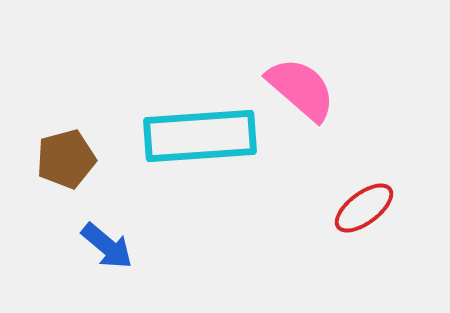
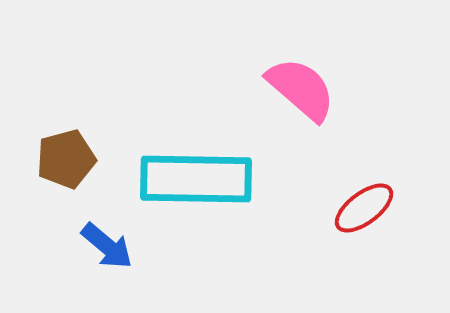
cyan rectangle: moved 4 px left, 43 px down; rotated 5 degrees clockwise
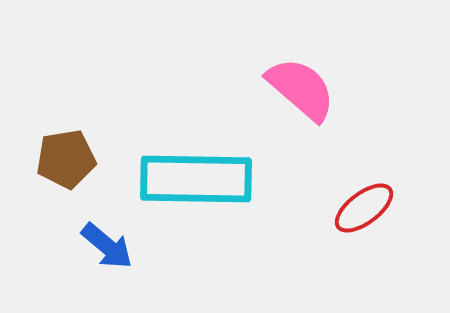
brown pentagon: rotated 6 degrees clockwise
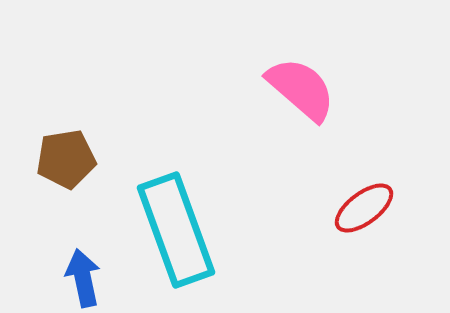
cyan rectangle: moved 20 px left, 51 px down; rotated 69 degrees clockwise
blue arrow: moved 24 px left, 32 px down; rotated 142 degrees counterclockwise
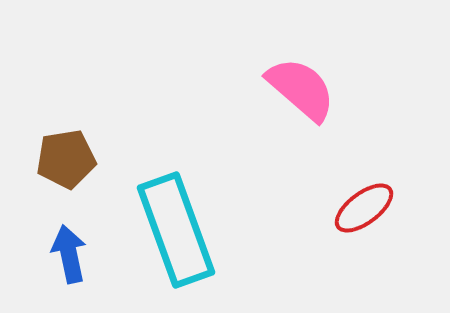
blue arrow: moved 14 px left, 24 px up
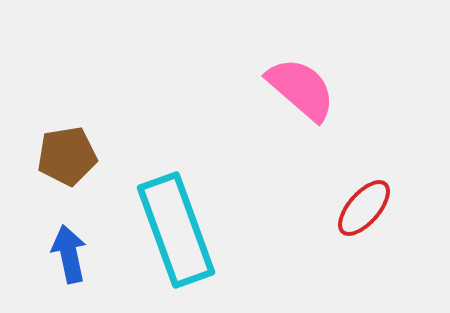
brown pentagon: moved 1 px right, 3 px up
red ellipse: rotated 12 degrees counterclockwise
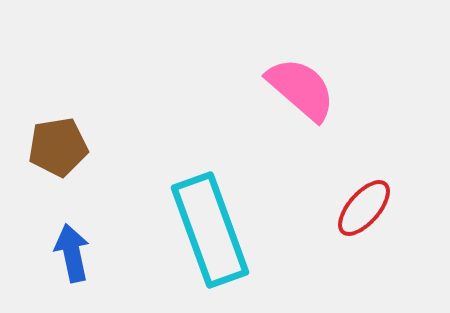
brown pentagon: moved 9 px left, 9 px up
cyan rectangle: moved 34 px right
blue arrow: moved 3 px right, 1 px up
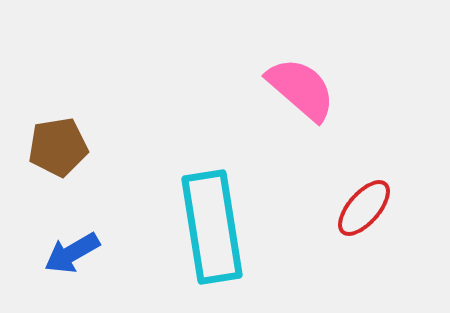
cyan rectangle: moved 2 px right, 3 px up; rotated 11 degrees clockwise
blue arrow: rotated 108 degrees counterclockwise
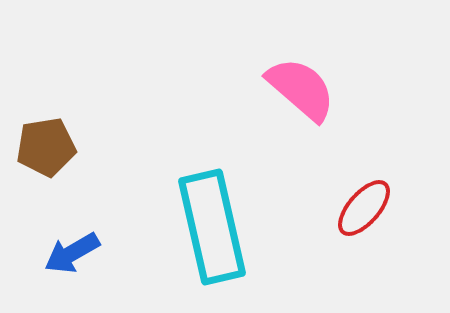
brown pentagon: moved 12 px left
cyan rectangle: rotated 4 degrees counterclockwise
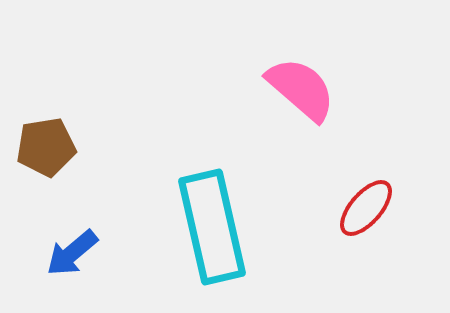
red ellipse: moved 2 px right
blue arrow: rotated 10 degrees counterclockwise
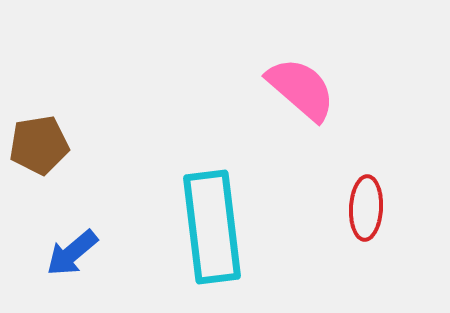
brown pentagon: moved 7 px left, 2 px up
red ellipse: rotated 38 degrees counterclockwise
cyan rectangle: rotated 6 degrees clockwise
